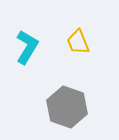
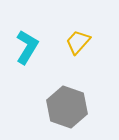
yellow trapezoid: rotated 64 degrees clockwise
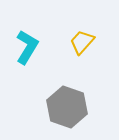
yellow trapezoid: moved 4 px right
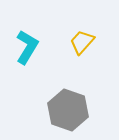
gray hexagon: moved 1 px right, 3 px down
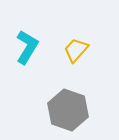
yellow trapezoid: moved 6 px left, 8 px down
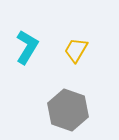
yellow trapezoid: rotated 12 degrees counterclockwise
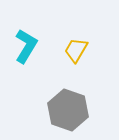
cyan L-shape: moved 1 px left, 1 px up
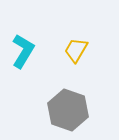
cyan L-shape: moved 3 px left, 5 px down
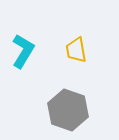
yellow trapezoid: rotated 40 degrees counterclockwise
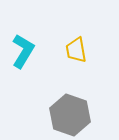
gray hexagon: moved 2 px right, 5 px down
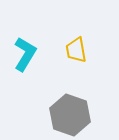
cyan L-shape: moved 2 px right, 3 px down
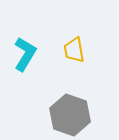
yellow trapezoid: moved 2 px left
